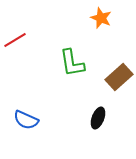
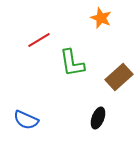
red line: moved 24 px right
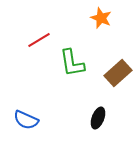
brown rectangle: moved 1 px left, 4 px up
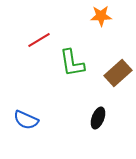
orange star: moved 2 px up; rotated 25 degrees counterclockwise
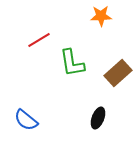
blue semicircle: rotated 15 degrees clockwise
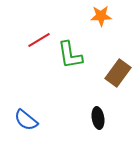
green L-shape: moved 2 px left, 8 px up
brown rectangle: rotated 12 degrees counterclockwise
black ellipse: rotated 30 degrees counterclockwise
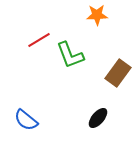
orange star: moved 4 px left, 1 px up
green L-shape: rotated 12 degrees counterclockwise
black ellipse: rotated 50 degrees clockwise
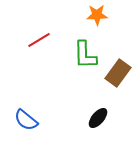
green L-shape: moved 15 px right; rotated 20 degrees clockwise
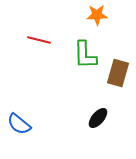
red line: rotated 45 degrees clockwise
brown rectangle: rotated 20 degrees counterclockwise
blue semicircle: moved 7 px left, 4 px down
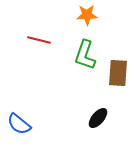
orange star: moved 10 px left
green L-shape: rotated 20 degrees clockwise
brown rectangle: rotated 12 degrees counterclockwise
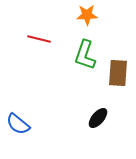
red line: moved 1 px up
blue semicircle: moved 1 px left
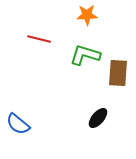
green L-shape: rotated 88 degrees clockwise
